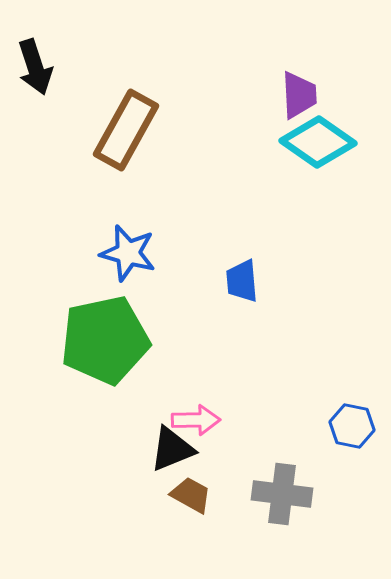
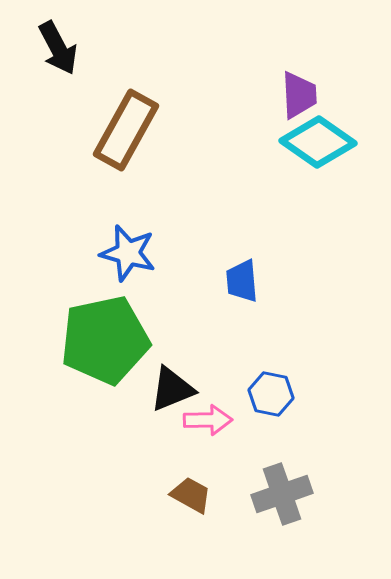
black arrow: moved 23 px right, 19 px up; rotated 10 degrees counterclockwise
pink arrow: moved 12 px right
blue hexagon: moved 81 px left, 32 px up
black triangle: moved 60 px up
gray cross: rotated 26 degrees counterclockwise
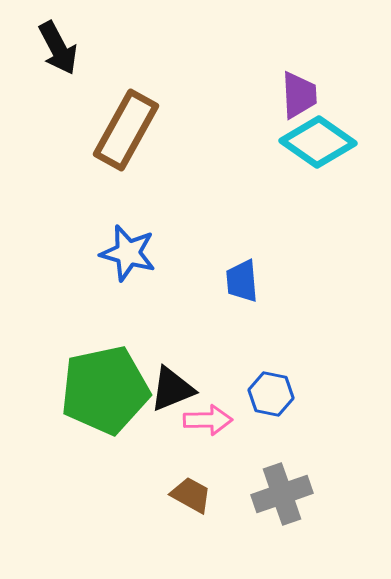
green pentagon: moved 50 px down
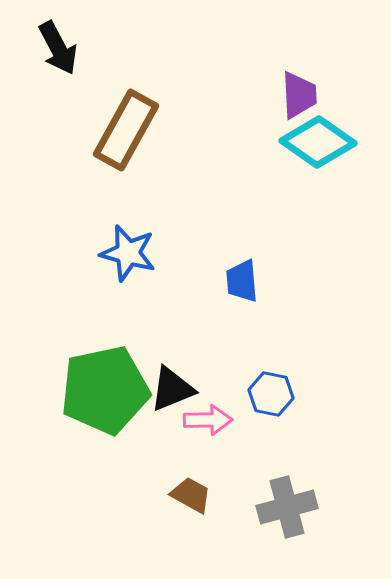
gray cross: moved 5 px right, 13 px down; rotated 4 degrees clockwise
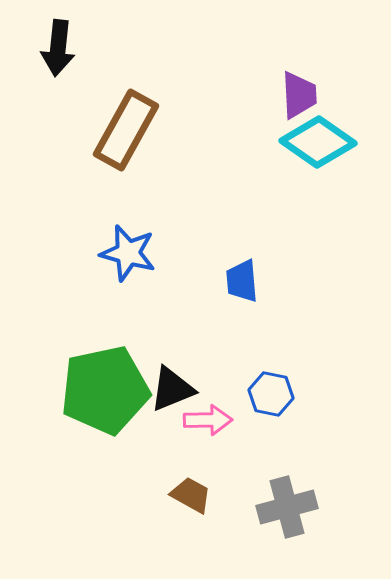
black arrow: rotated 34 degrees clockwise
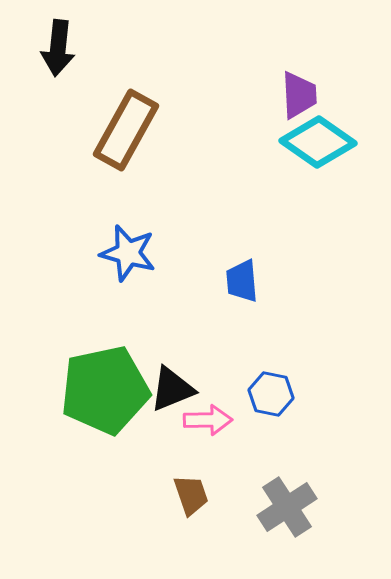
brown trapezoid: rotated 42 degrees clockwise
gray cross: rotated 18 degrees counterclockwise
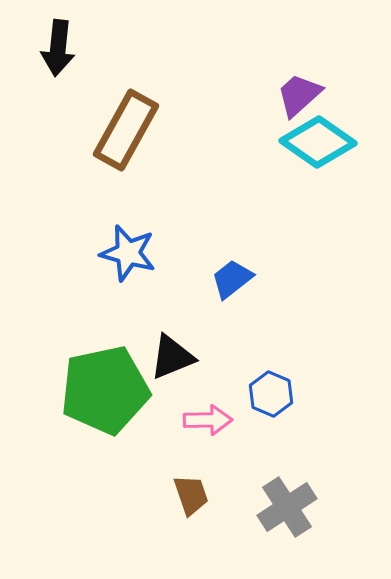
purple trapezoid: rotated 129 degrees counterclockwise
blue trapezoid: moved 10 px left, 2 px up; rotated 57 degrees clockwise
black triangle: moved 32 px up
blue hexagon: rotated 12 degrees clockwise
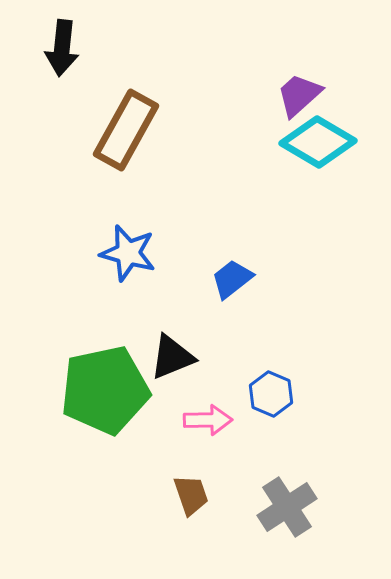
black arrow: moved 4 px right
cyan diamond: rotated 4 degrees counterclockwise
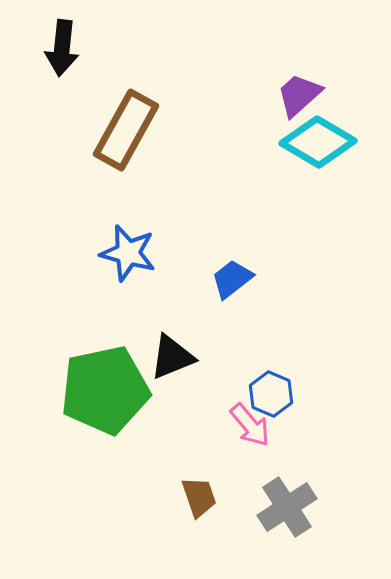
pink arrow: moved 42 px right, 5 px down; rotated 51 degrees clockwise
brown trapezoid: moved 8 px right, 2 px down
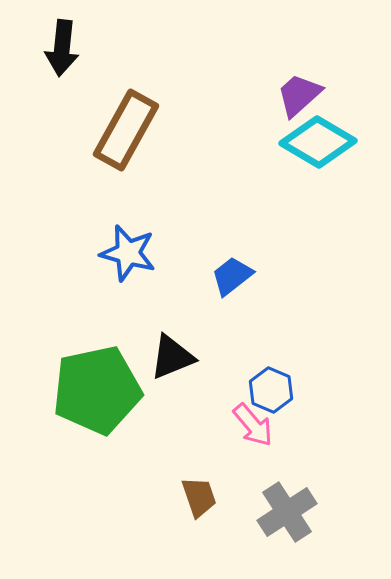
blue trapezoid: moved 3 px up
green pentagon: moved 8 px left
blue hexagon: moved 4 px up
pink arrow: moved 3 px right
gray cross: moved 5 px down
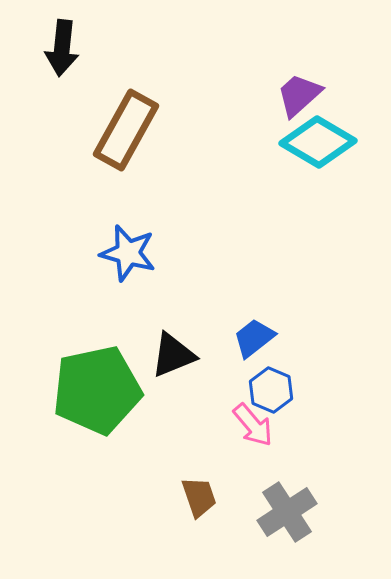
blue trapezoid: moved 22 px right, 62 px down
black triangle: moved 1 px right, 2 px up
